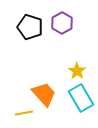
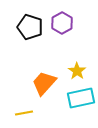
orange trapezoid: moved 11 px up; rotated 96 degrees counterclockwise
cyan rectangle: rotated 72 degrees counterclockwise
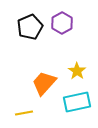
black pentagon: rotated 30 degrees clockwise
cyan rectangle: moved 4 px left, 4 px down
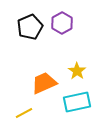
orange trapezoid: rotated 24 degrees clockwise
yellow line: rotated 18 degrees counterclockwise
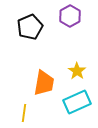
purple hexagon: moved 8 px right, 7 px up
orange trapezoid: rotated 124 degrees clockwise
cyan rectangle: rotated 12 degrees counterclockwise
yellow line: rotated 54 degrees counterclockwise
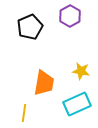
yellow star: moved 4 px right; rotated 24 degrees counterclockwise
cyan rectangle: moved 2 px down
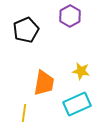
black pentagon: moved 4 px left, 3 px down
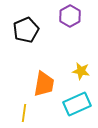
orange trapezoid: moved 1 px down
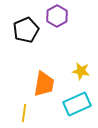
purple hexagon: moved 13 px left
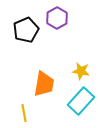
purple hexagon: moved 2 px down
cyan rectangle: moved 4 px right, 3 px up; rotated 24 degrees counterclockwise
yellow line: rotated 18 degrees counterclockwise
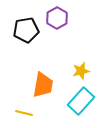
black pentagon: rotated 15 degrees clockwise
yellow star: rotated 24 degrees counterclockwise
orange trapezoid: moved 1 px left, 1 px down
yellow line: rotated 66 degrees counterclockwise
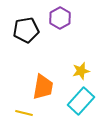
purple hexagon: moved 3 px right
orange trapezoid: moved 2 px down
